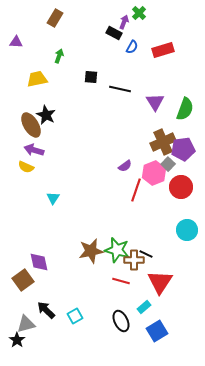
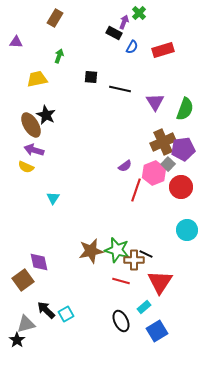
cyan square at (75, 316): moved 9 px left, 2 px up
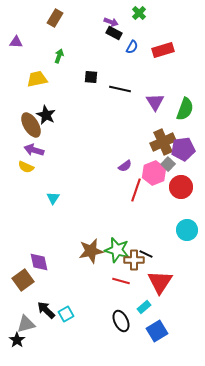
purple arrow at (124, 22): moved 13 px left; rotated 88 degrees clockwise
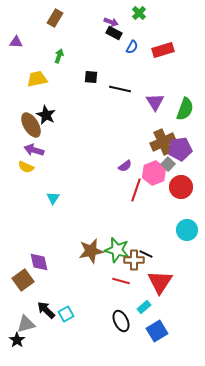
purple pentagon at (183, 149): moved 3 px left
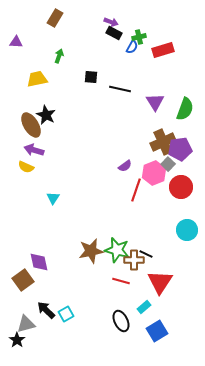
green cross at (139, 13): moved 24 px down; rotated 32 degrees clockwise
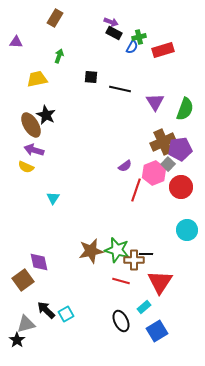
black line at (146, 254): rotated 24 degrees counterclockwise
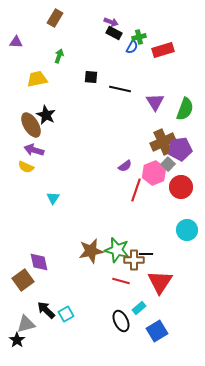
cyan rectangle at (144, 307): moved 5 px left, 1 px down
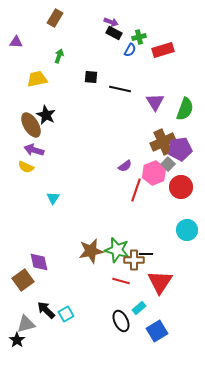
blue semicircle at (132, 47): moved 2 px left, 3 px down
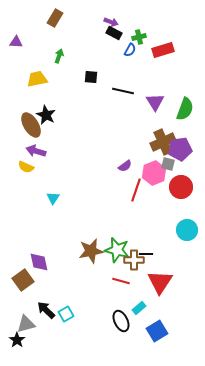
black line at (120, 89): moved 3 px right, 2 px down
purple arrow at (34, 150): moved 2 px right, 1 px down
gray square at (168, 164): rotated 32 degrees counterclockwise
